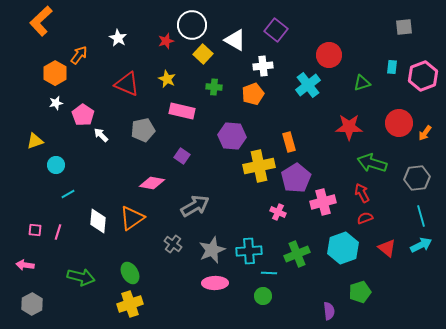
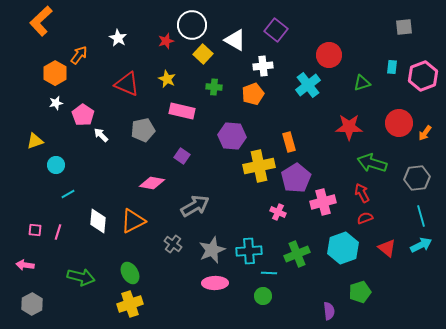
orange triangle at (132, 218): moved 1 px right, 3 px down; rotated 8 degrees clockwise
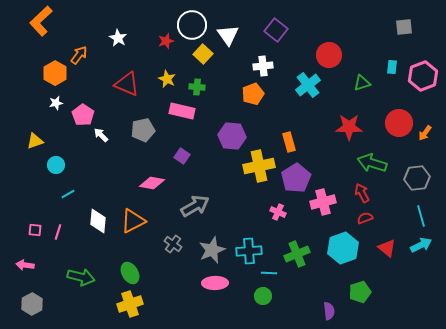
white triangle at (235, 40): moved 7 px left, 5 px up; rotated 25 degrees clockwise
green cross at (214, 87): moved 17 px left
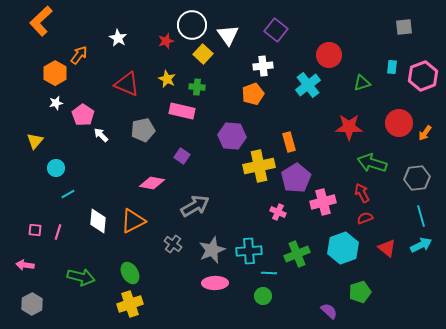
yellow triangle at (35, 141): rotated 30 degrees counterclockwise
cyan circle at (56, 165): moved 3 px down
purple semicircle at (329, 311): rotated 42 degrees counterclockwise
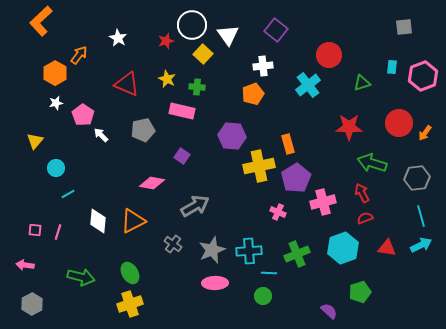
orange rectangle at (289, 142): moved 1 px left, 2 px down
red triangle at (387, 248): rotated 30 degrees counterclockwise
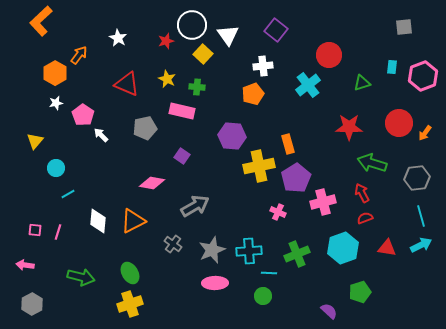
gray pentagon at (143, 130): moved 2 px right, 2 px up
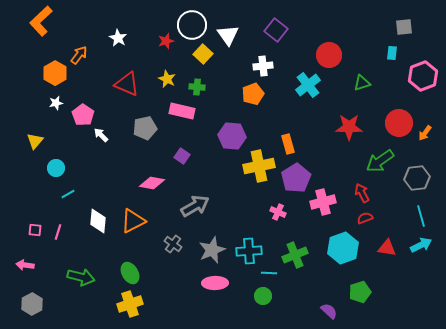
cyan rectangle at (392, 67): moved 14 px up
green arrow at (372, 163): moved 8 px right, 2 px up; rotated 52 degrees counterclockwise
green cross at (297, 254): moved 2 px left, 1 px down
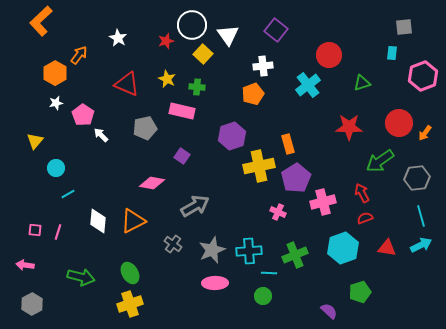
purple hexagon at (232, 136): rotated 24 degrees counterclockwise
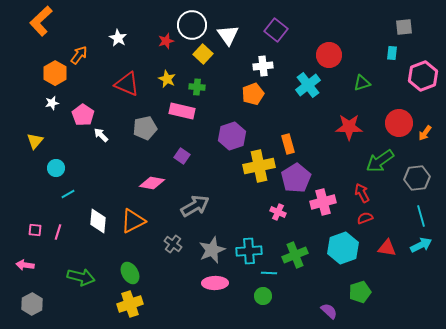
white star at (56, 103): moved 4 px left
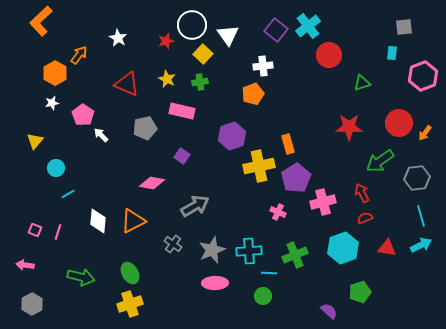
cyan cross at (308, 85): moved 59 px up
green cross at (197, 87): moved 3 px right, 5 px up; rotated 14 degrees counterclockwise
pink square at (35, 230): rotated 16 degrees clockwise
